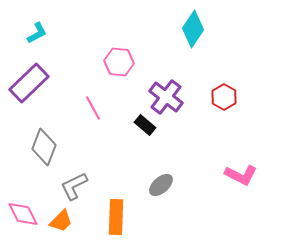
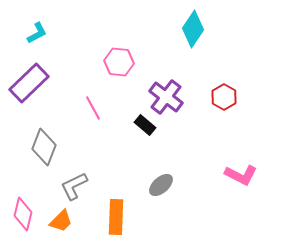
pink diamond: rotated 40 degrees clockwise
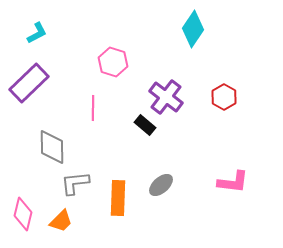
pink hexagon: moved 6 px left; rotated 12 degrees clockwise
pink line: rotated 30 degrees clockwise
gray diamond: moved 8 px right; rotated 21 degrees counterclockwise
pink L-shape: moved 8 px left, 7 px down; rotated 20 degrees counterclockwise
gray L-shape: moved 1 px right, 3 px up; rotated 20 degrees clockwise
orange rectangle: moved 2 px right, 19 px up
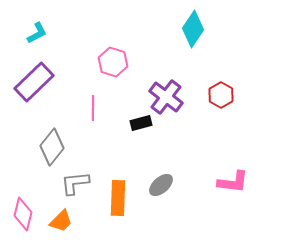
purple rectangle: moved 5 px right, 1 px up
red hexagon: moved 3 px left, 2 px up
black rectangle: moved 4 px left, 2 px up; rotated 55 degrees counterclockwise
gray diamond: rotated 39 degrees clockwise
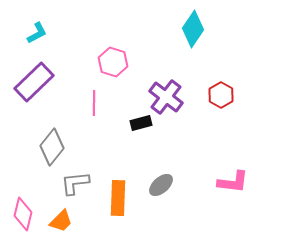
pink line: moved 1 px right, 5 px up
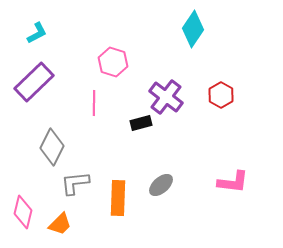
gray diamond: rotated 12 degrees counterclockwise
pink diamond: moved 2 px up
orange trapezoid: moved 1 px left, 3 px down
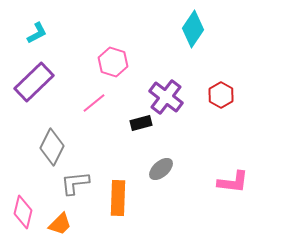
pink line: rotated 50 degrees clockwise
gray ellipse: moved 16 px up
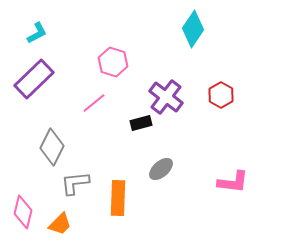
purple rectangle: moved 3 px up
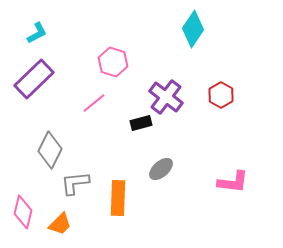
gray diamond: moved 2 px left, 3 px down
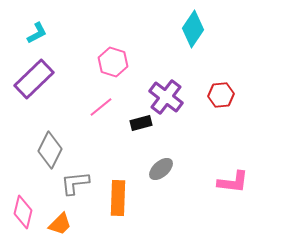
red hexagon: rotated 25 degrees clockwise
pink line: moved 7 px right, 4 px down
